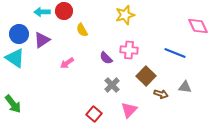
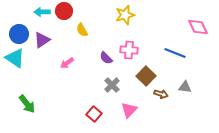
pink diamond: moved 1 px down
green arrow: moved 14 px right
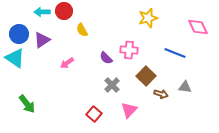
yellow star: moved 23 px right, 3 px down
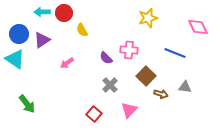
red circle: moved 2 px down
cyan triangle: moved 1 px down
gray cross: moved 2 px left
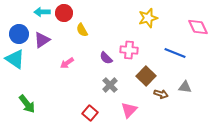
red square: moved 4 px left, 1 px up
